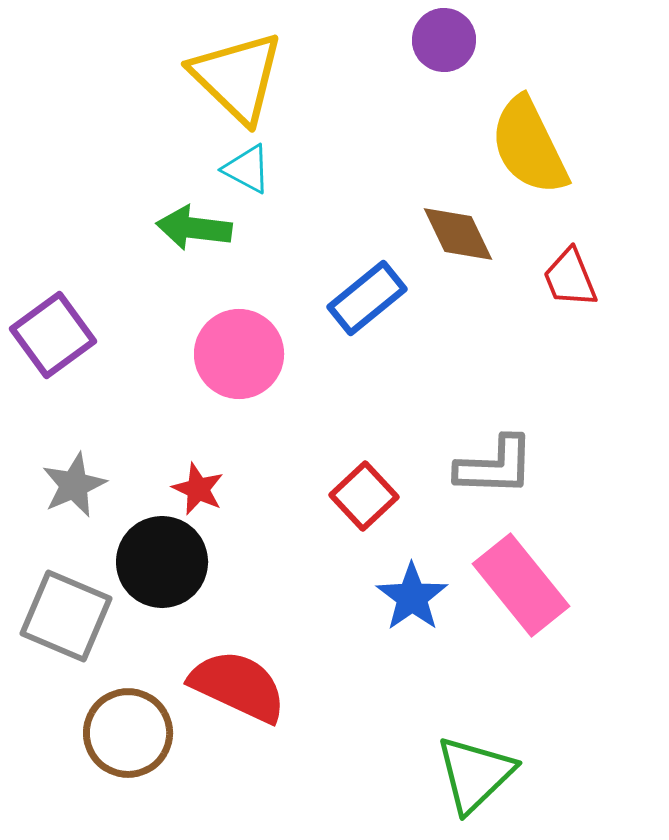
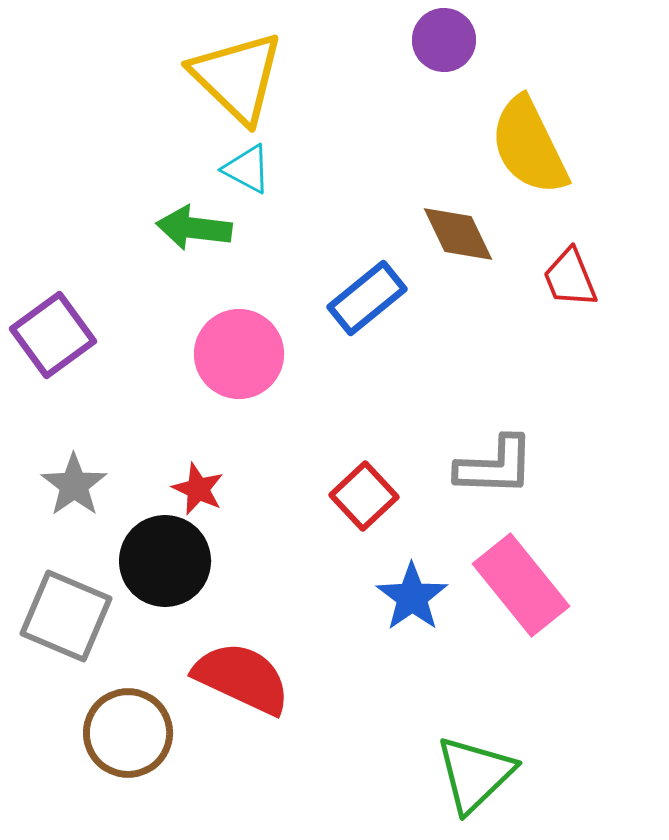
gray star: rotated 12 degrees counterclockwise
black circle: moved 3 px right, 1 px up
red semicircle: moved 4 px right, 8 px up
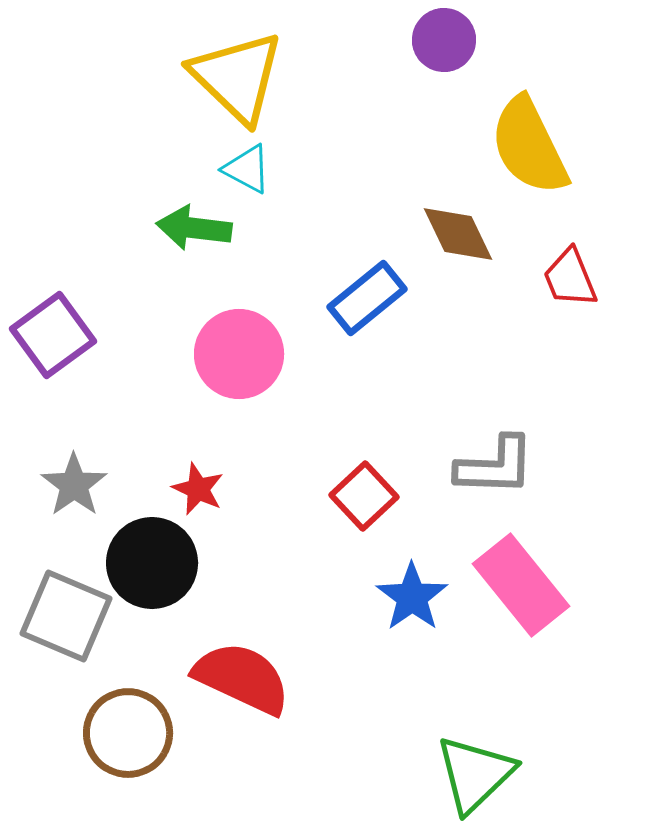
black circle: moved 13 px left, 2 px down
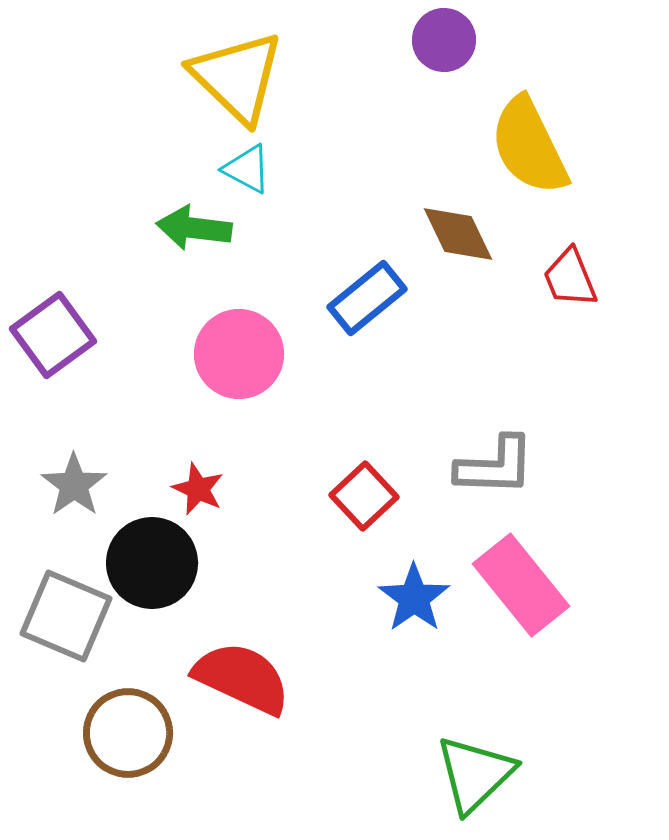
blue star: moved 2 px right, 1 px down
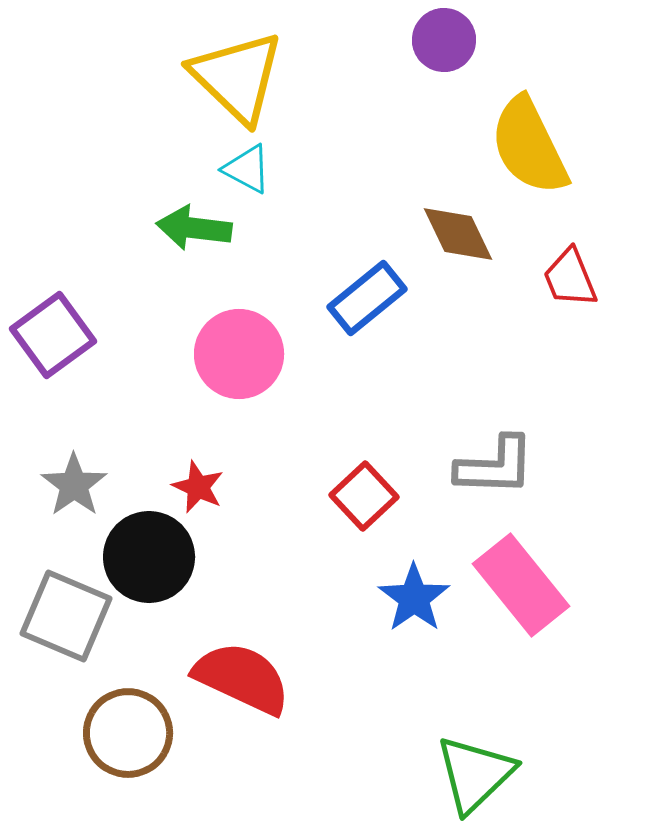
red star: moved 2 px up
black circle: moved 3 px left, 6 px up
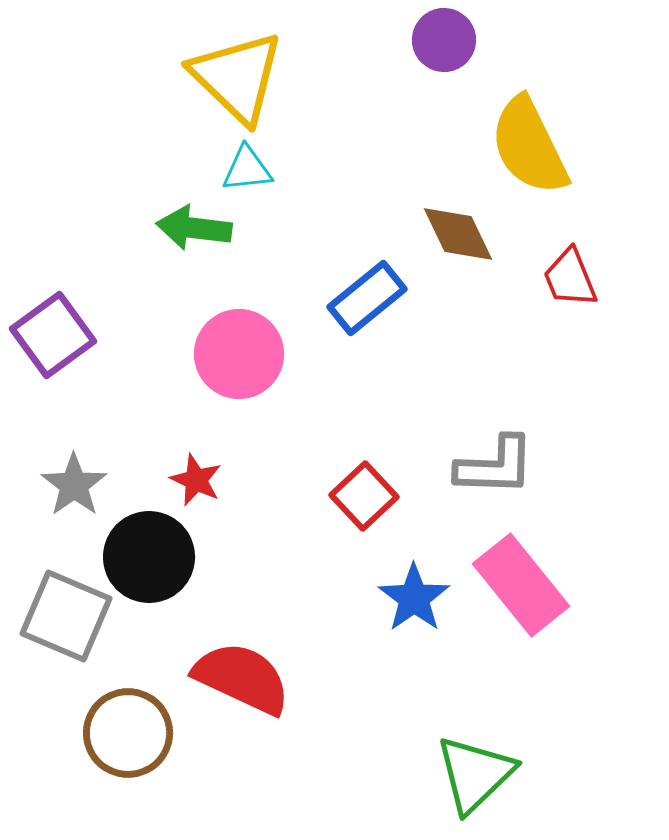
cyan triangle: rotated 34 degrees counterclockwise
red star: moved 2 px left, 7 px up
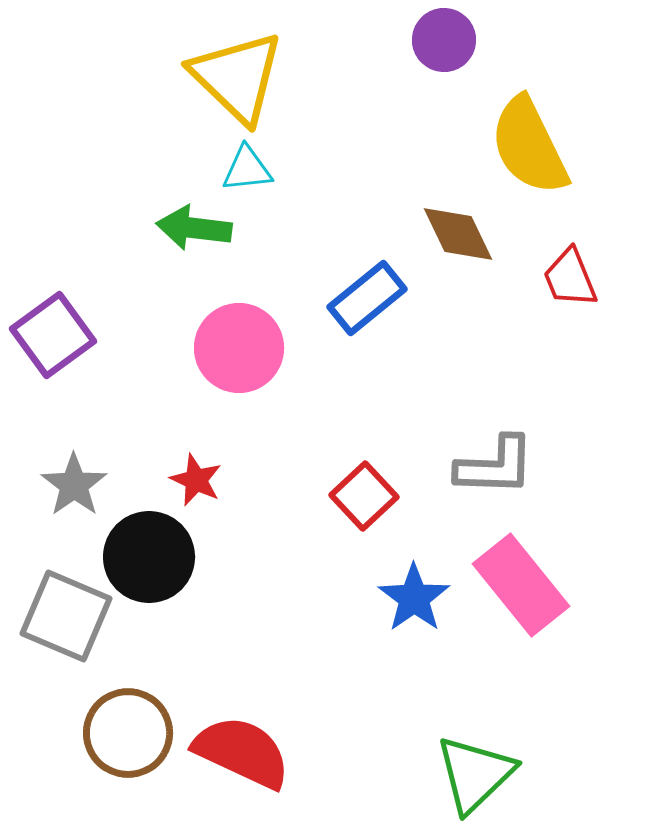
pink circle: moved 6 px up
red semicircle: moved 74 px down
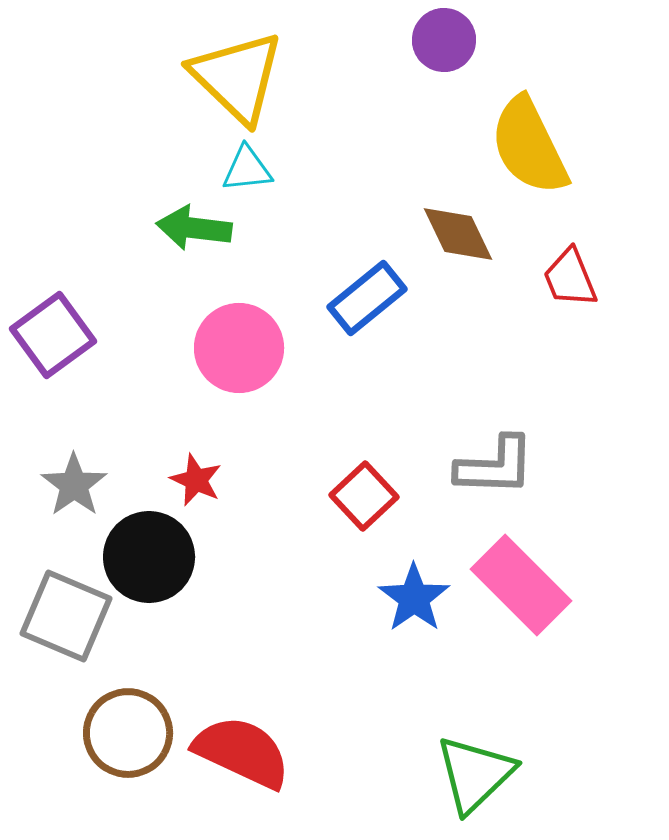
pink rectangle: rotated 6 degrees counterclockwise
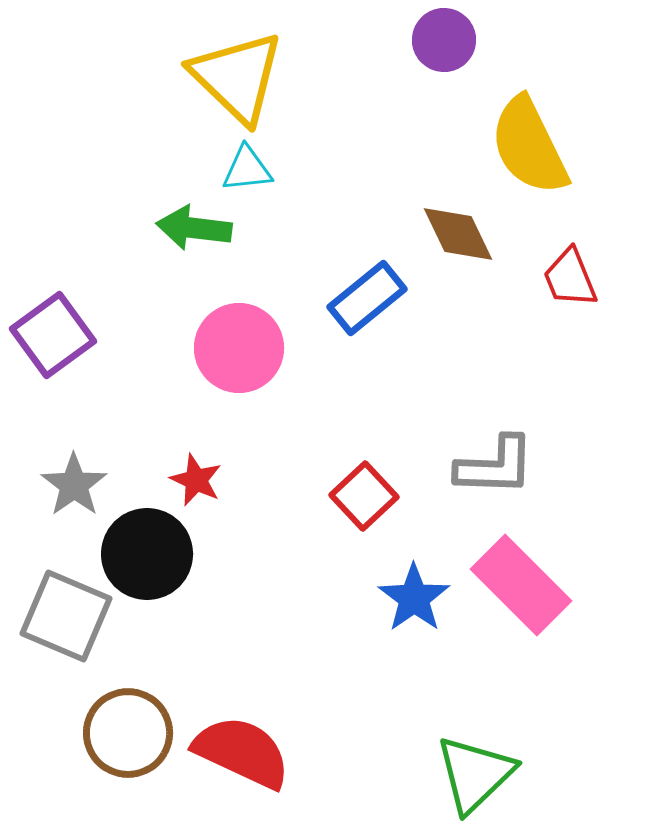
black circle: moved 2 px left, 3 px up
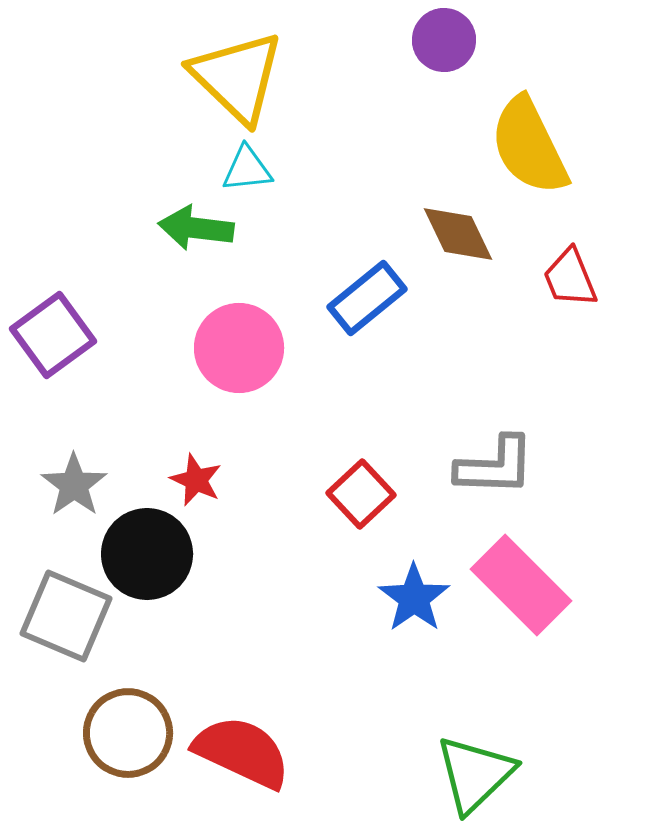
green arrow: moved 2 px right
red square: moved 3 px left, 2 px up
